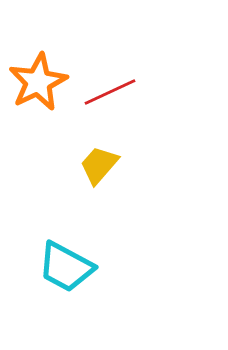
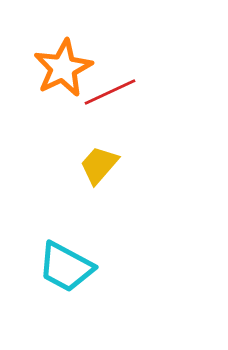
orange star: moved 25 px right, 14 px up
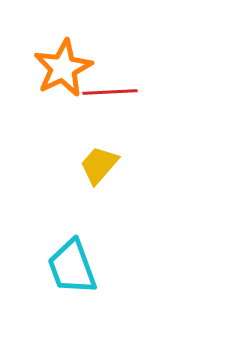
red line: rotated 22 degrees clockwise
cyan trapezoid: moved 6 px right; rotated 42 degrees clockwise
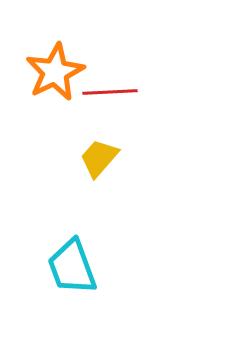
orange star: moved 8 px left, 4 px down
yellow trapezoid: moved 7 px up
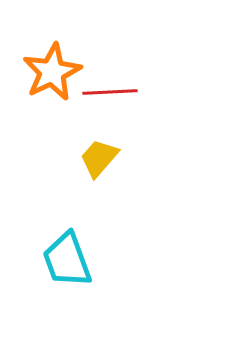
orange star: moved 3 px left
cyan trapezoid: moved 5 px left, 7 px up
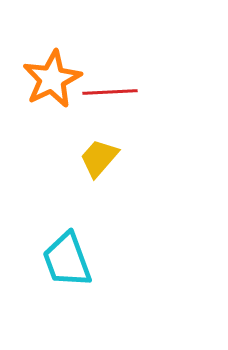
orange star: moved 7 px down
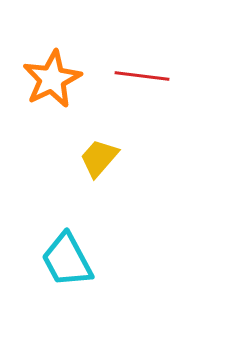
red line: moved 32 px right, 16 px up; rotated 10 degrees clockwise
cyan trapezoid: rotated 8 degrees counterclockwise
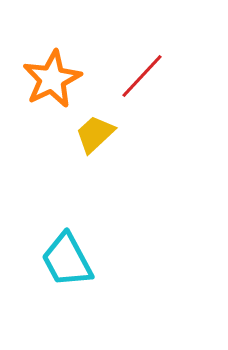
red line: rotated 54 degrees counterclockwise
yellow trapezoid: moved 4 px left, 24 px up; rotated 6 degrees clockwise
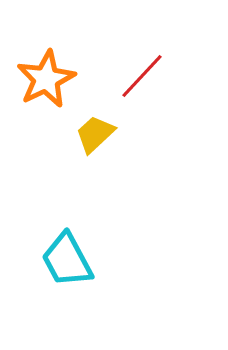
orange star: moved 6 px left
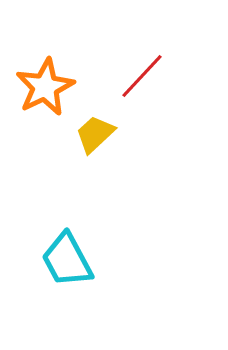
orange star: moved 1 px left, 8 px down
